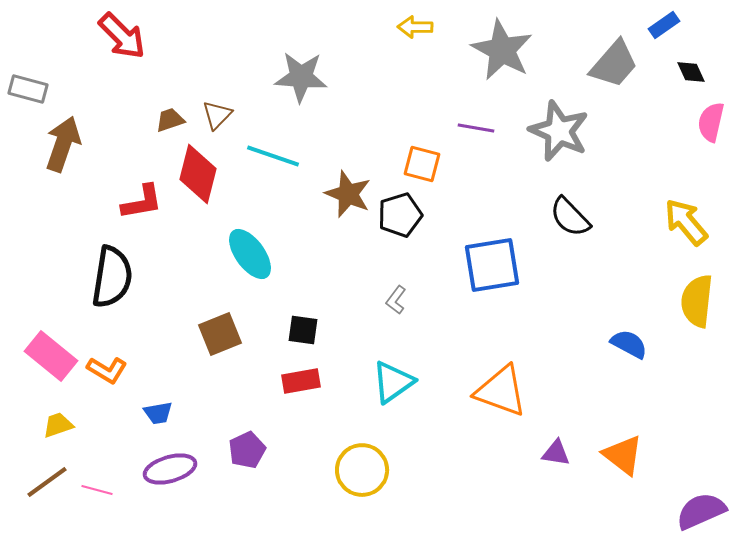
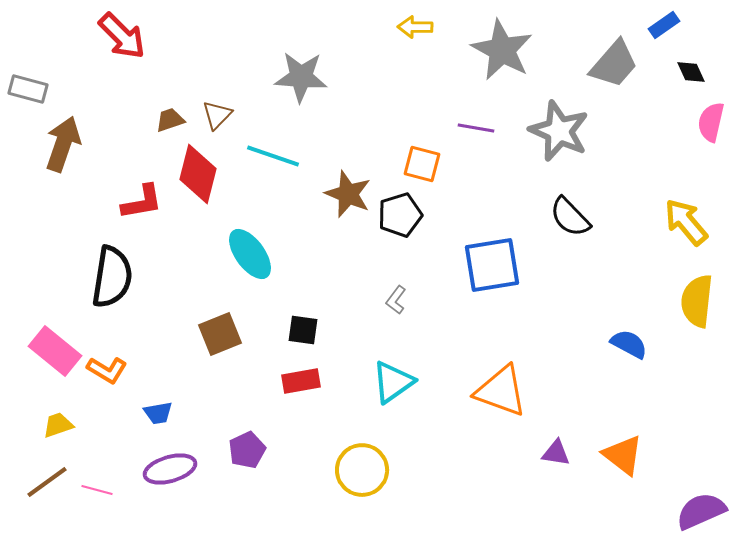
pink rectangle at (51, 356): moved 4 px right, 5 px up
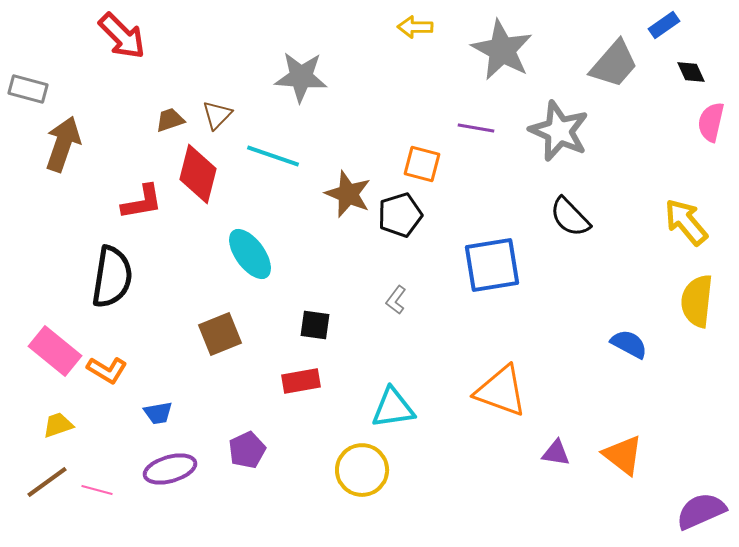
black square at (303, 330): moved 12 px right, 5 px up
cyan triangle at (393, 382): moved 26 px down; rotated 27 degrees clockwise
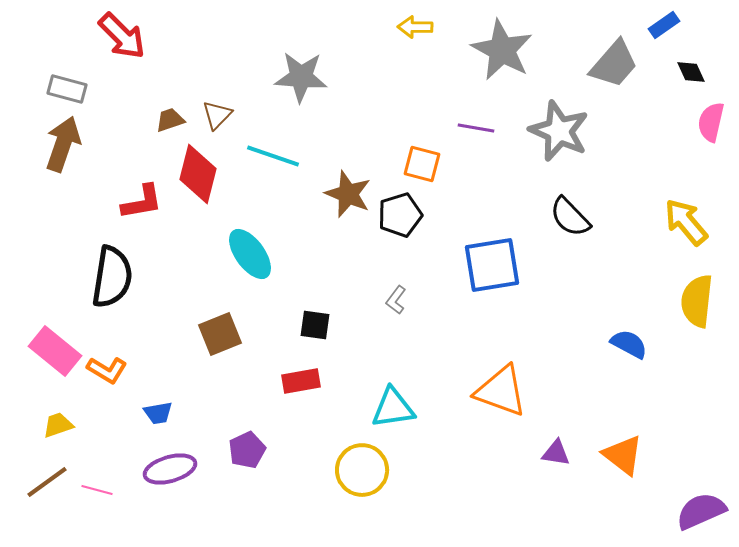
gray rectangle at (28, 89): moved 39 px right
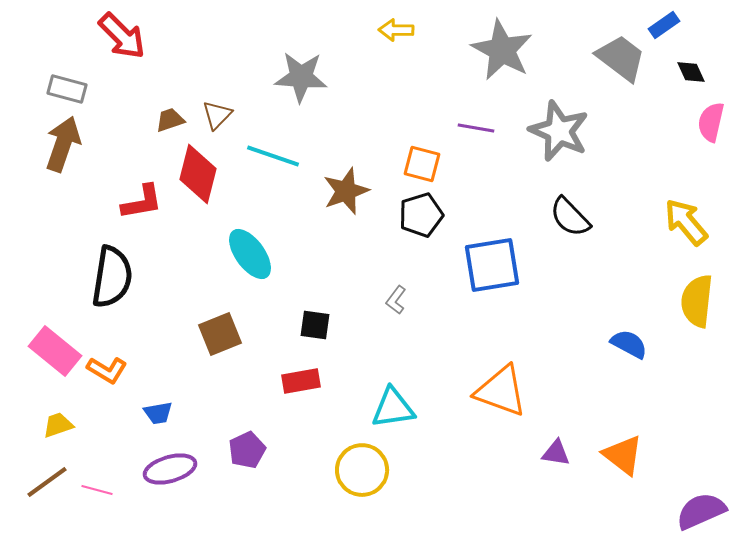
yellow arrow at (415, 27): moved 19 px left, 3 px down
gray trapezoid at (614, 64): moved 7 px right, 6 px up; rotated 94 degrees counterclockwise
brown star at (348, 194): moved 2 px left, 3 px up; rotated 30 degrees clockwise
black pentagon at (400, 215): moved 21 px right
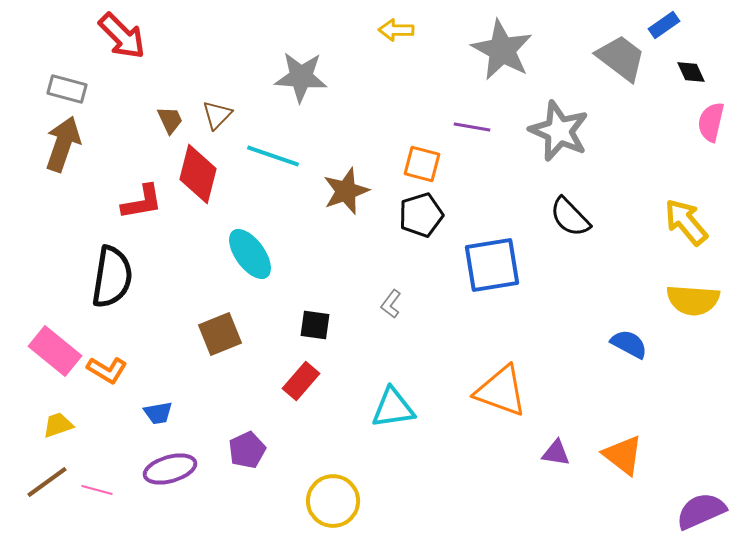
brown trapezoid at (170, 120): rotated 84 degrees clockwise
purple line at (476, 128): moved 4 px left, 1 px up
gray L-shape at (396, 300): moved 5 px left, 4 px down
yellow semicircle at (697, 301): moved 4 px left, 1 px up; rotated 92 degrees counterclockwise
red rectangle at (301, 381): rotated 39 degrees counterclockwise
yellow circle at (362, 470): moved 29 px left, 31 px down
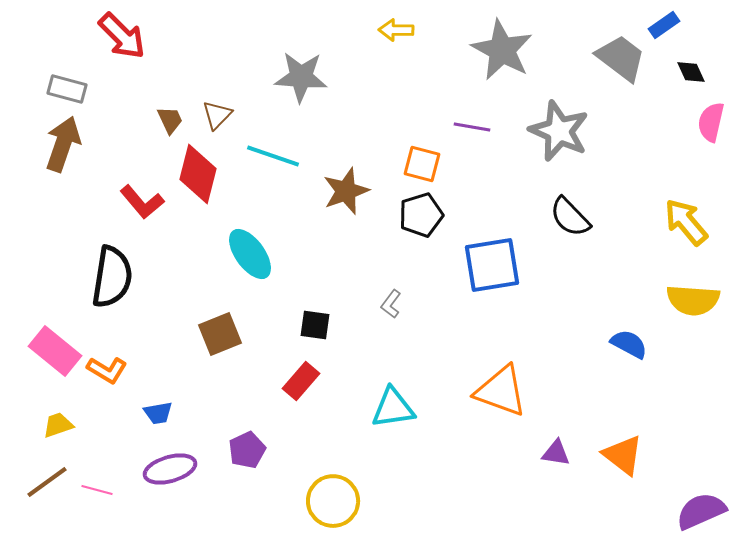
red L-shape at (142, 202): rotated 60 degrees clockwise
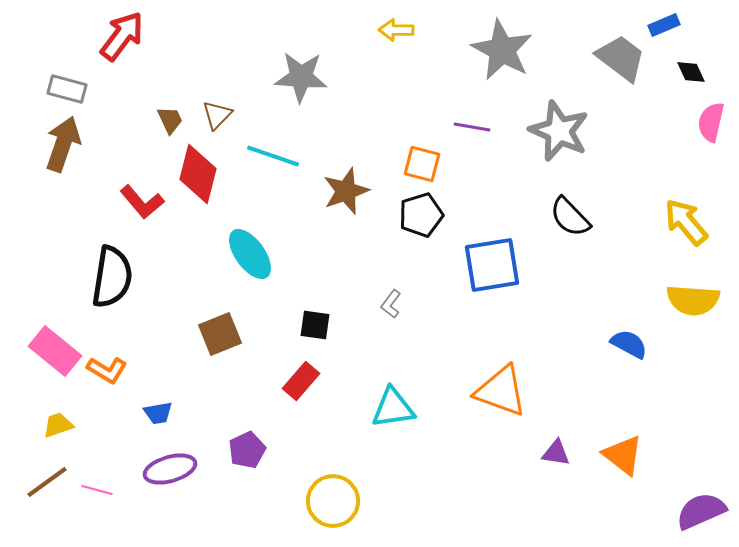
blue rectangle at (664, 25): rotated 12 degrees clockwise
red arrow at (122, 36): rotated 98 degrees counterclockwise
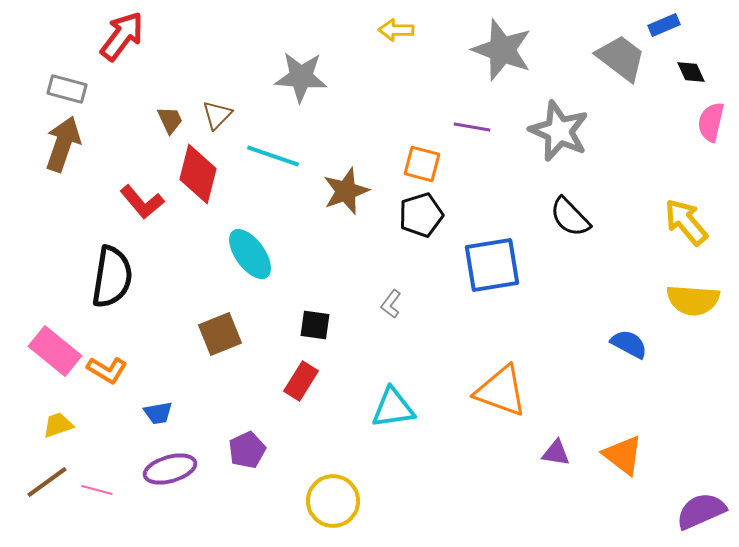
gray star at (502, 50): rotated 8 degrees counterclockwise
red rectangle at (301, 381): rotated 9 degrees counterclockwise
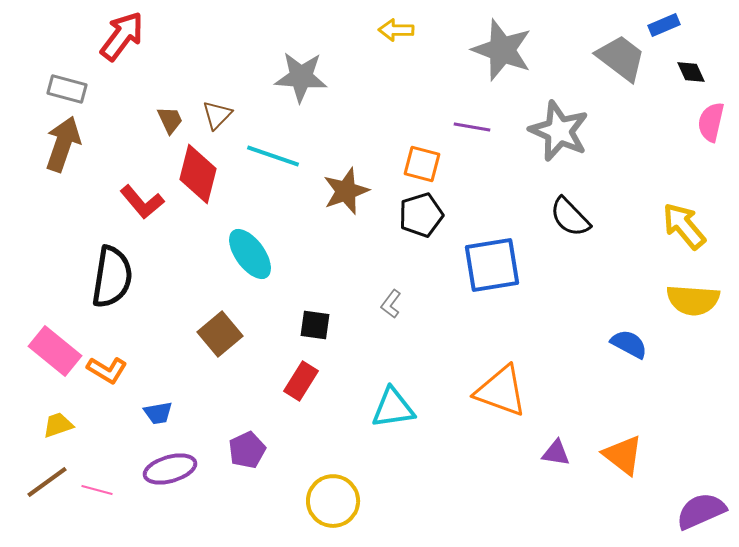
yellow arrow at (686, 222): moved 2 px left, 4 px down
brown square at (220, 334): rotated 18 degrees counterclockwise
